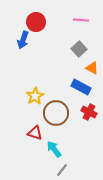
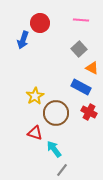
red circle: moved 4 px right, 1 px down
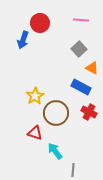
cyan arrow: moved 1 px right, 2 px down
gray line: moved 11 px right; rotated 32 degrees counterclockwise
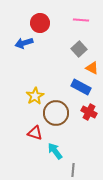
blue arrow: moved 1 px right, 3 px down; rotated 54 degrees clockwise
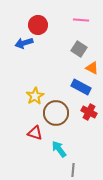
red circle: moved 2 px left, 2 px down
gray square: rotated 14 degrees counterclockwise
cyan arrow: moved 4 px right, 2 px up
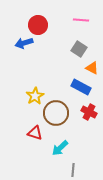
cyan arrow: moved 1 px right, 1 px up; rotated 96 degrees counterclockwise
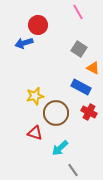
pink line: moved 3 px left, 8 px up; rotated 56 degrees clockwise
orange triangle: moved 1 px right
yellow star: rotated 18 degrees clockwise
gray line: rotated 40 degrees counterclockwise
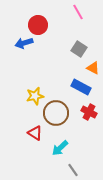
red triangle: rotated 14 degrees clockwise
